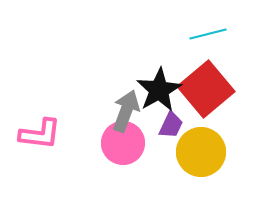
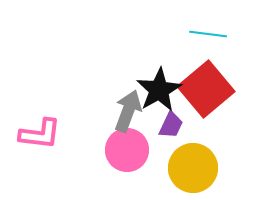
cyan line: rotated 21 degrees clockwise
gray arrow: moved 2 px right
pink circle: moved 4 px right, 7 px down
yellow circle: moved 8 px left, 16 px down
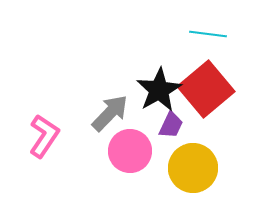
gray arrow: moved 18 px left, 2 px down; rotated 24 degrees clockwise
pink L-shape: moved 4 px right, 2 px down; rotated 63 degrees counterclockwise
pink circle: moved 3 px right, 1 px down
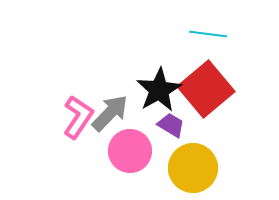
purple trapezoid: rotated 84 degrees counterclockwise
pink L-shape: moved 34 px right, 19 px up
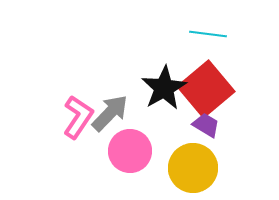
black star: moved 5 px right, 2 px up
purple trapezoid: moved 35 px right
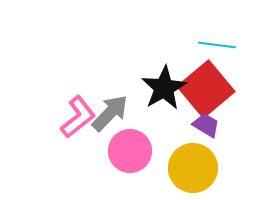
cyan line: moved 9 px right, 11 px down
pink L-shape: rotated 18 degrees clockwise
